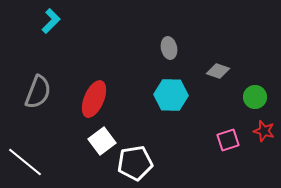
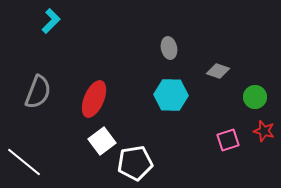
white line: moved 1 px left
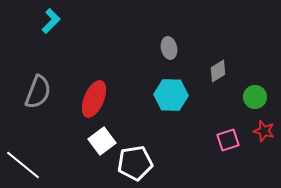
gray diamond: rotated 50 degrees counterclockwise
white line: moved 1 px left, 3 px down
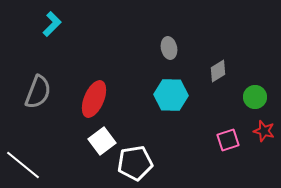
cyan L-shape: moved 1 px right, 3 px down
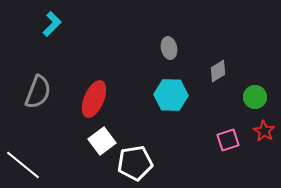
red star: rotated 15 degrees clockwise
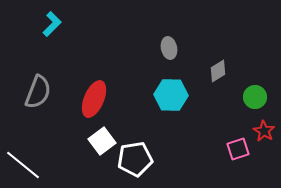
pink square: moved 10 px right, 9 px down
white pentagon: moved 4 px up
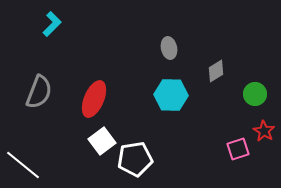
gray diamond: moved 2 px left
gray semicircle: moved 1 px right
green circle: moved 3 px up
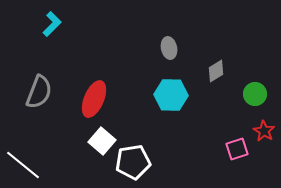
white square: rotated 12 degrees counterclockwise
pink square: moved 1 px left
white pentagon: moved 2 px left, 3 px down
